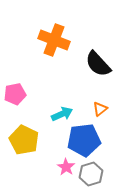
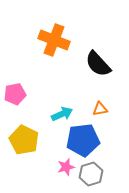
orange triangle: rotated 28 degrees clockwise
blue pentagon: moved 1 px left
pink star: rotated 24 degrees clockwise
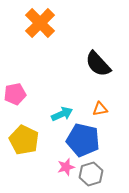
orange cross: moved 14 px left, 17 px up; rotated 24 degrees clockwise
blue pentagon: rotated 20 degrees clockwise
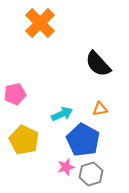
blue pentagon: rotated 16 degrees clockwise
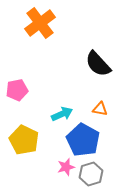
orange cross: rotated 8 degrees clockwise
pink pentagon: moved 2 px right, 4 px up
orange triangle: rotated 21 degrees clockwise
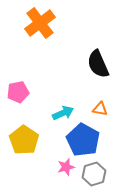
black semicircle: rotated 20 degrees clockwise
pink pentagon: moved 1 px right, 2 px down
cyan arrow: moved 1 px right, 1 px up
yellow pentagon: rotated 8 degrees clockwise
gray hexagon: moved 3 px right
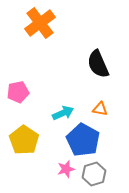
pink star: moved 2 px down
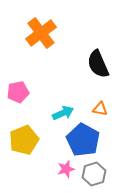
orange cross: moved 1 px right, 10 px down
yellow pentagon: rotated 16 degrees clockwise
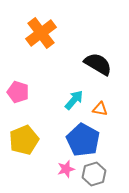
black semicircle: rotated 144 degrees clockwise
pink pentagon: rotated 30 degrees clockwise
cyan arrow: moved 11 px right, 13 px up; rotated 25 degrees counterclockwise
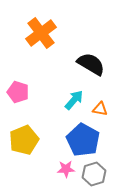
black semicircle: moved 7 px left
pink star: rotated 12 degrees clockwise
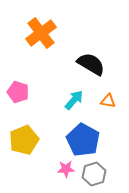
orange triangle: moved 8 px right, 8 px up
